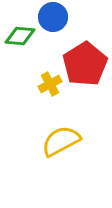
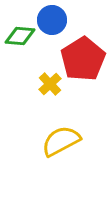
blue circle: moved 1 px left, 3 px down
red pentagon: moved 2 px left, 5 px up
yellow cross: rotated 15 degrees counterclockwise
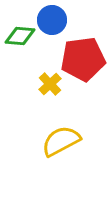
red pentagon: rotated 24 degrees clockwise
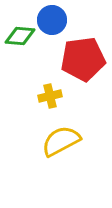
yellow cross: moved 12 px down; rotated 30 degrees clockwise
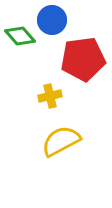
green diamond: rotated 44 degrees clockwise
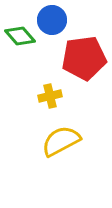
red pentagon: moved 1 px right, 1 px up
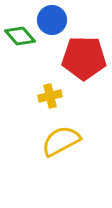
red pentagon: rotated 9 degrees clockwise
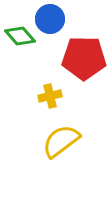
blue circle: moved 2 px left, 1 px up
yellow semicircle: rotated 9 degrees counterclockwise
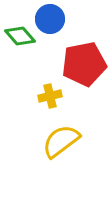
red pentagon: moved 6 px down; rotated 12 degrees counterclockwise
